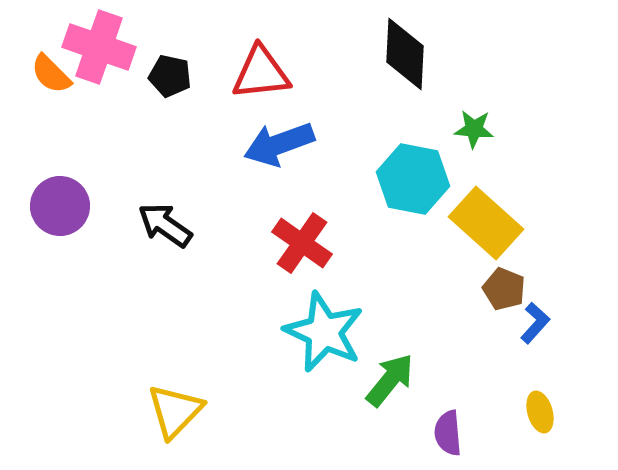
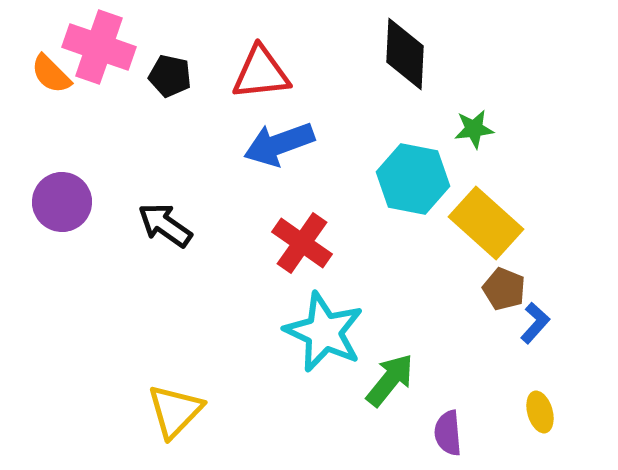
green star: rotated 12 degrees counterclockwise
purple circle: moved 2 px right, 4 px up
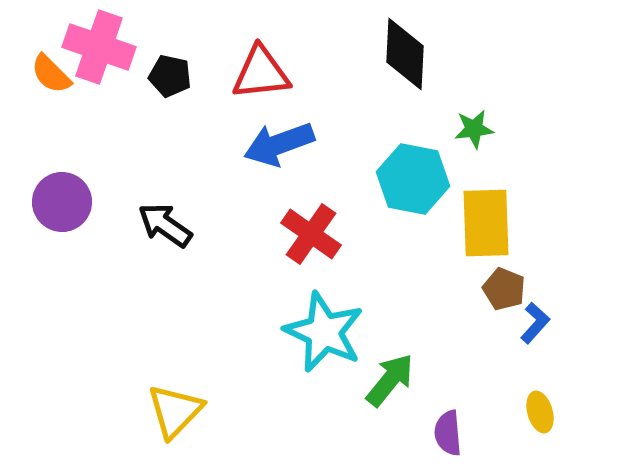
yellow rectangle: rotated 46 degrees clockwise
red cross: moved 9 px right, 9 px up
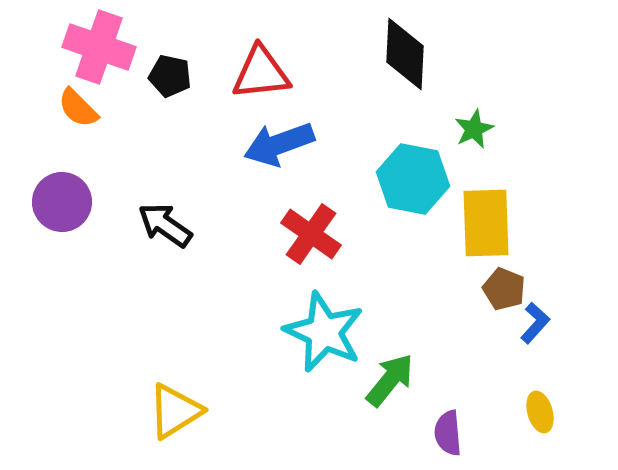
orange semicircle: moved 27 px right, 34 px down
green star: rotated 18 degrees counterclockwise
yellow triangle: rotated 14 degrees clockwise
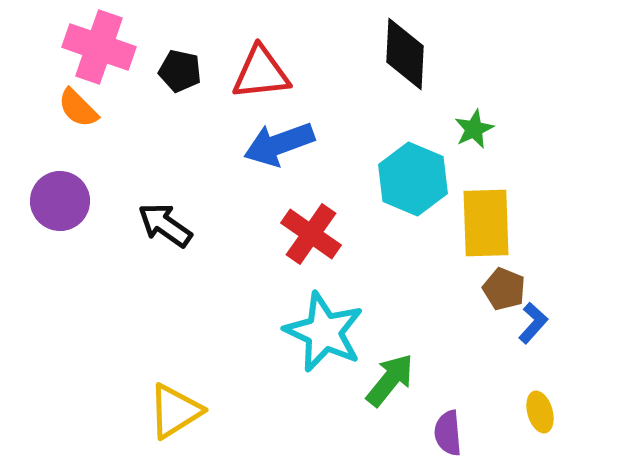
black pentagon: moved 10 px right, 5 px up
cyan hexagon: rotated 12 degrees clockwise
purple circle: moved 2 px left, 1 px up
blue L-shape: moved 2 px left
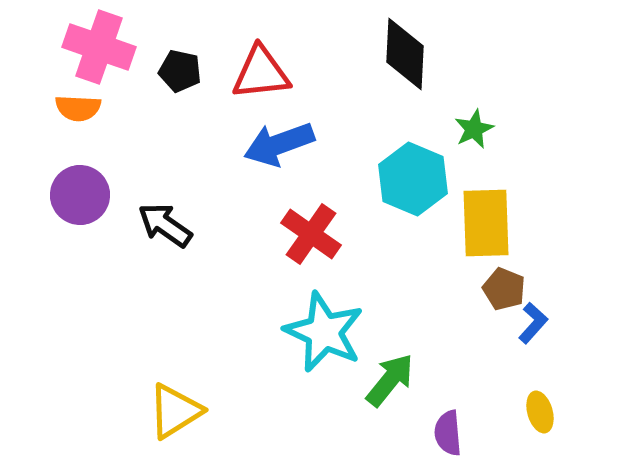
orange semicircle: rotated 42 degrees counterclockwise
purple circle: moved 20 px right, 6 px up
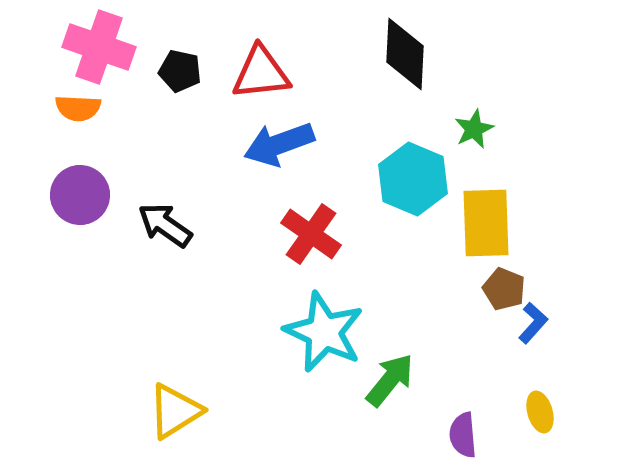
purple semicircle: moved 15 px right, 2 px down
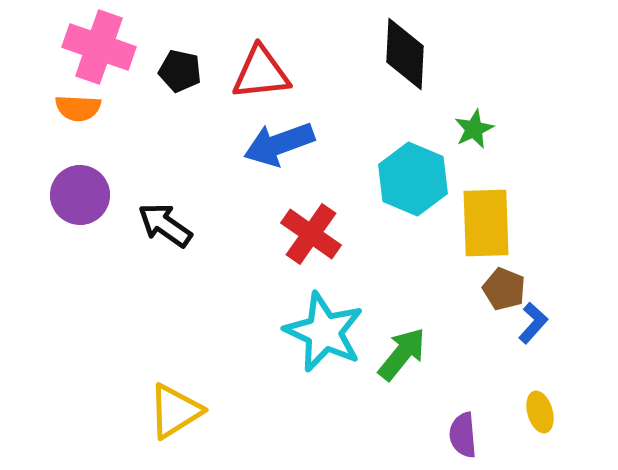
green arrow: moved 12 px right, 26 px up
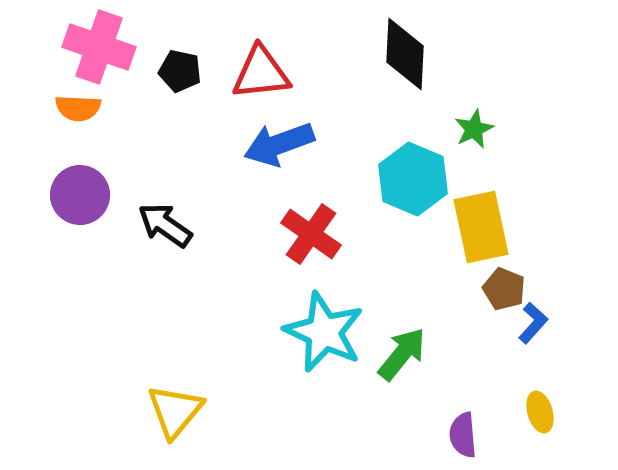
yellow rectangle: moved 5 px left, 4 px down; rotated 10 degrees counterclockwise
yellow triangle: rotated 18 degrees counterclockwise
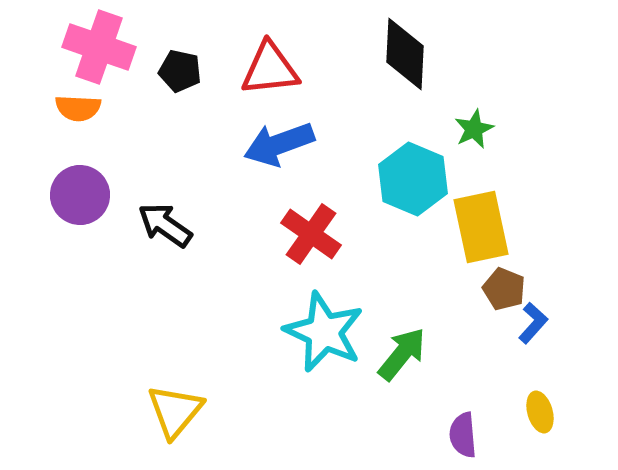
red triangle: moved 9 px right, 4 px up
